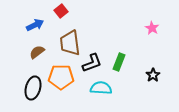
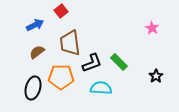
green rectangle: rotated 66 degrees counterclockwise
black star: moved 3 px right, 1 px down
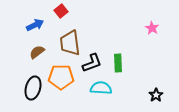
green rectangle: moved 1 px left, 1 px down; rotated 42 degrees clockwise
black star: moved 19 px down
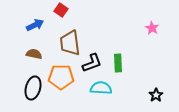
red square: moved 1 px up; rotated 16 degrees counterclockwise
brown semicircle: moved 3 px left, 2 px down; rotated 49 degrees clockwise
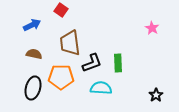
blue arrow: moved 3 px left
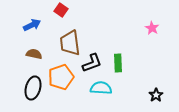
orange pentagon: rotated 20 degrees counterclockwise
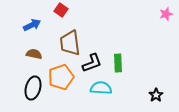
pink star: moved 14 px right, 14 px up; rotated 24 degrees clockwise
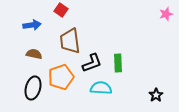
blue arrow: rotated 18 degrees clockwise
brown trapezoid: moved 2 px up
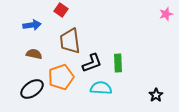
black ellipse: moved 1 px left, 1 px down; rotated 40 degrees clockwise
